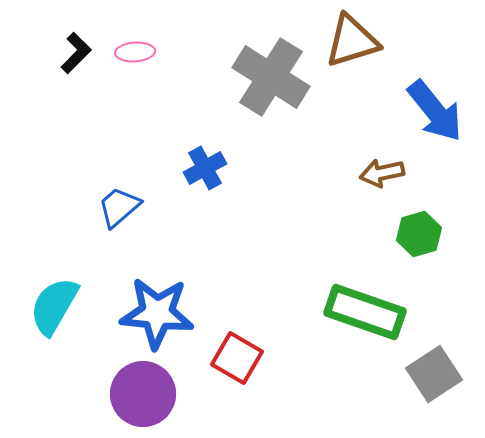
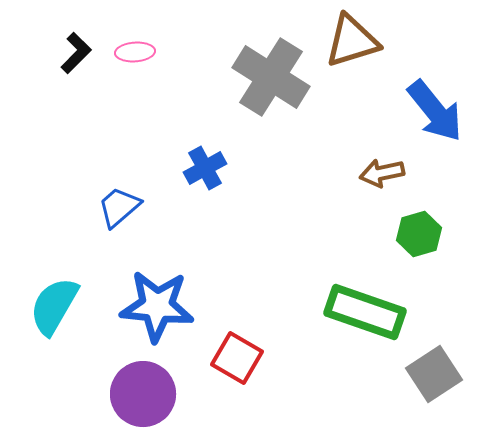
blue star: moved 7 px up
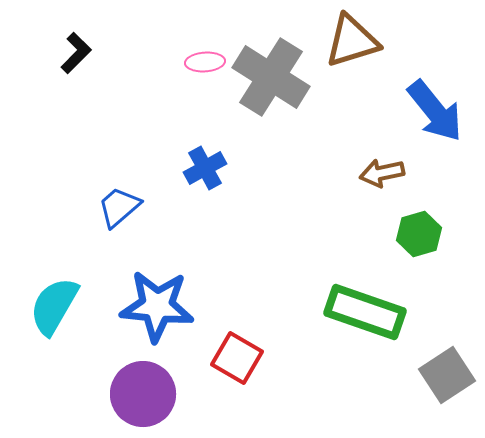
pink ellipse: moved 70 px right, 10 px down
gray square: moved 13 px right, 1 px down
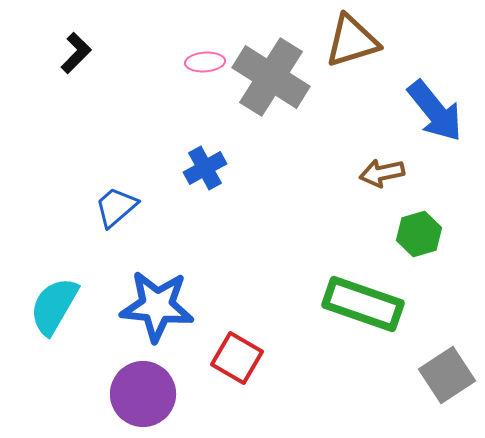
blue trapezoid: moved 3 px left
green rectangle: moved 2 px left, 8 px up
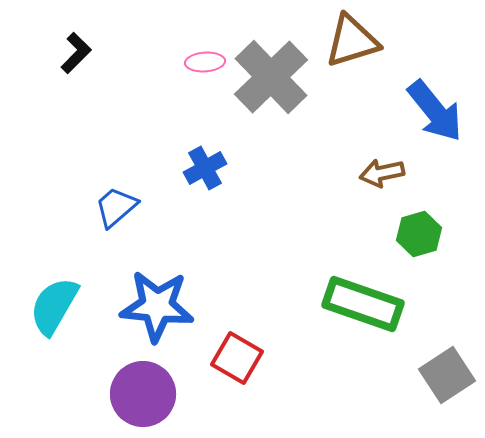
gray cross: rotated 14 degrees clockwise
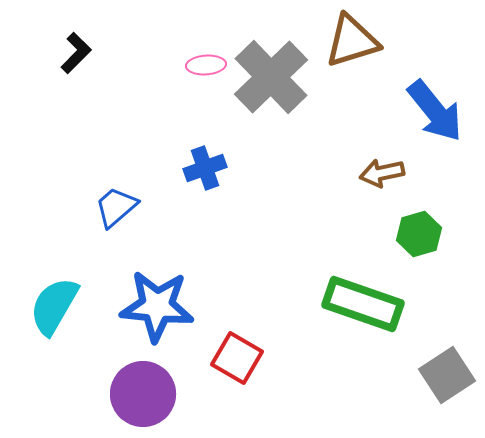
pink ellipse: moved 1 px right, 3 px down
blue cross: rotated 9 degrees clockwise
